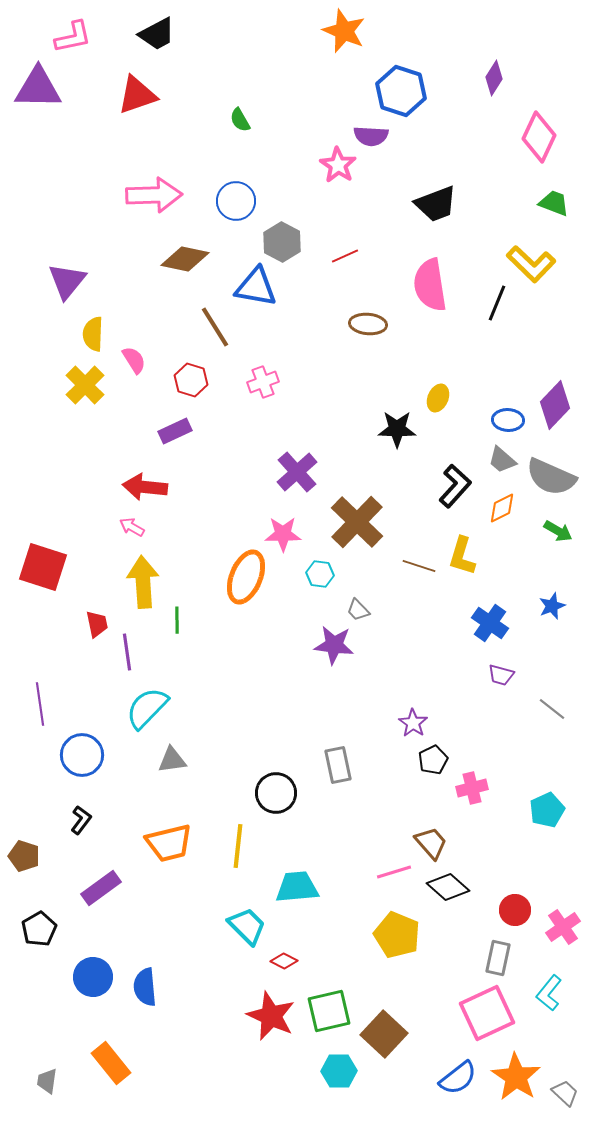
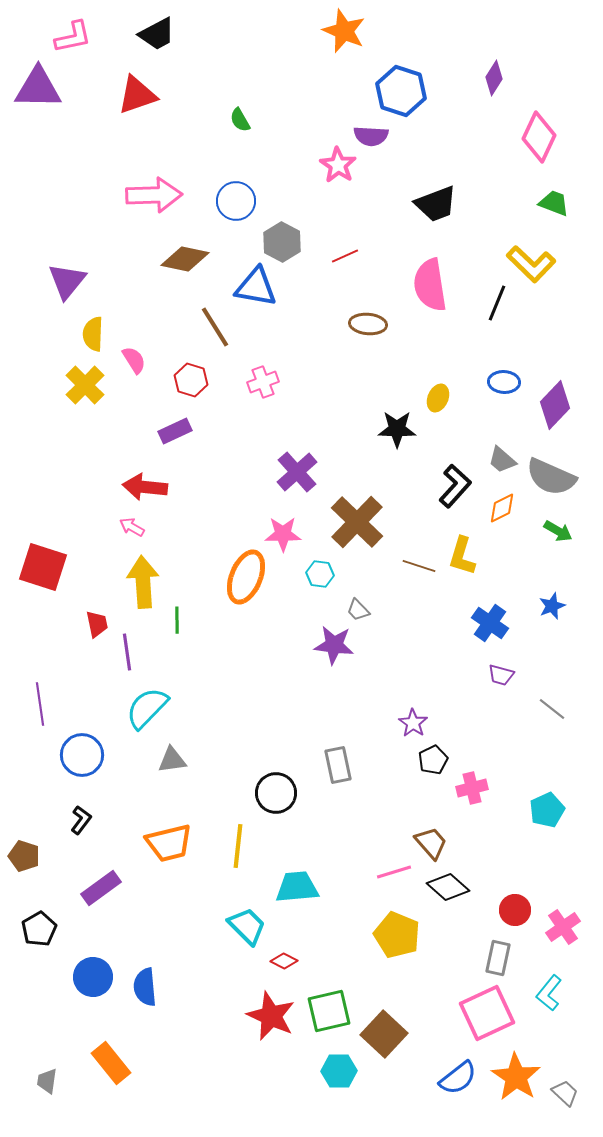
blue ellipse at (508, 420): moved 4 px left, 38 px up
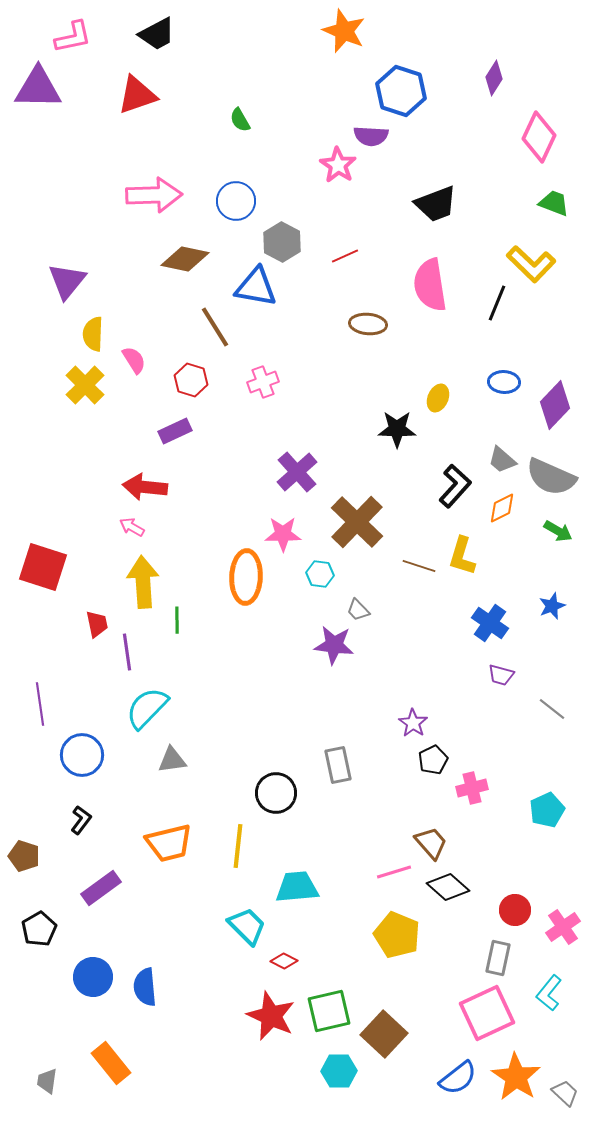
orange ellipse at (246, 577): rotated 20 degrees counterclockwise
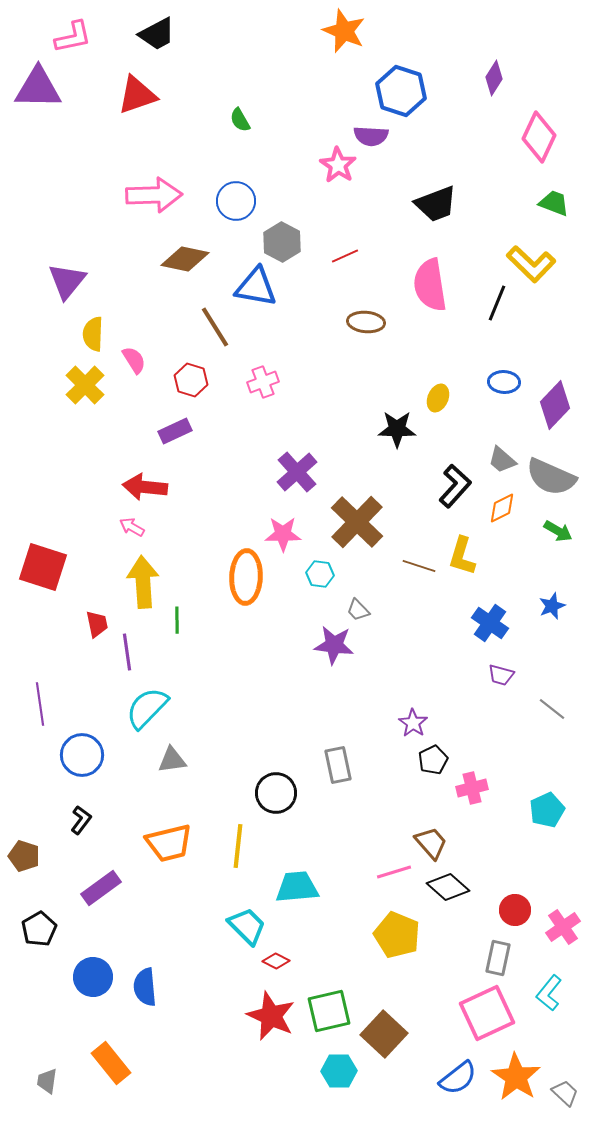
brown ellipse at (368, 324): moved 2 px left, 2 px up
red diamond at (284, 961): moved 8 px left
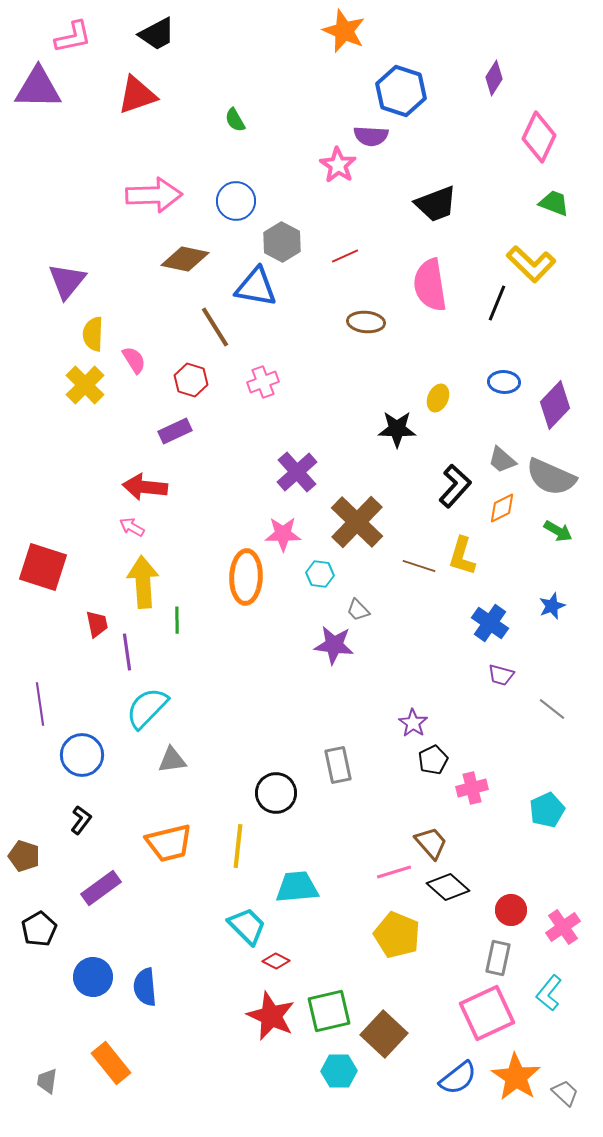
green semicircle at (240, 120): moved 5 px left
red circle at (515, 910): moved 4 px left
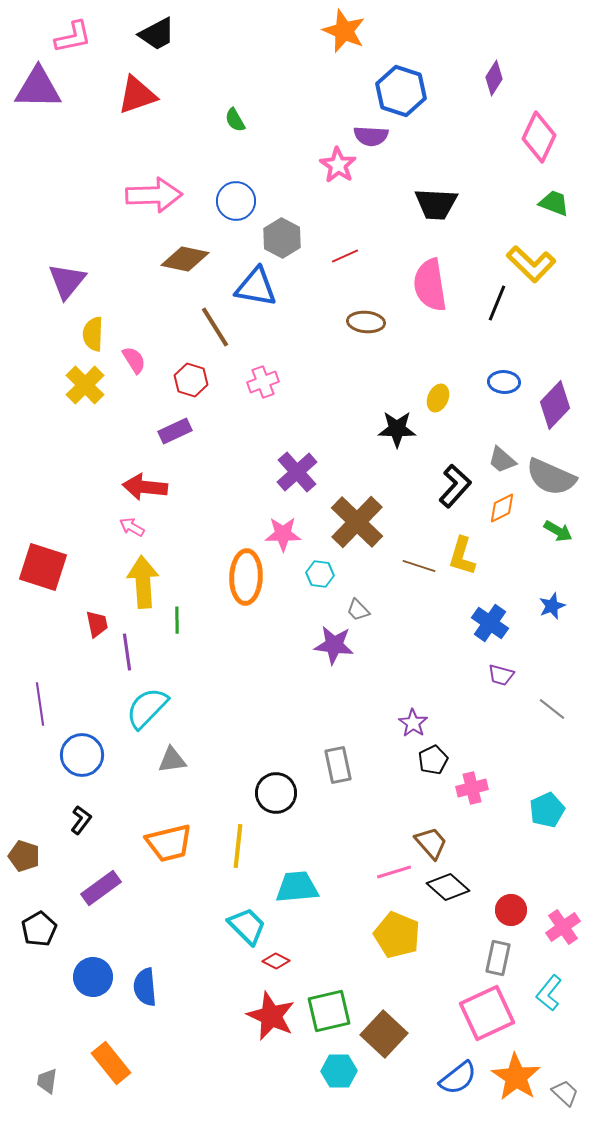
black trapezoid at (436, 204): rotated 24 degrees clockwise
gray hexagon at (282, 242): moved 4 px up
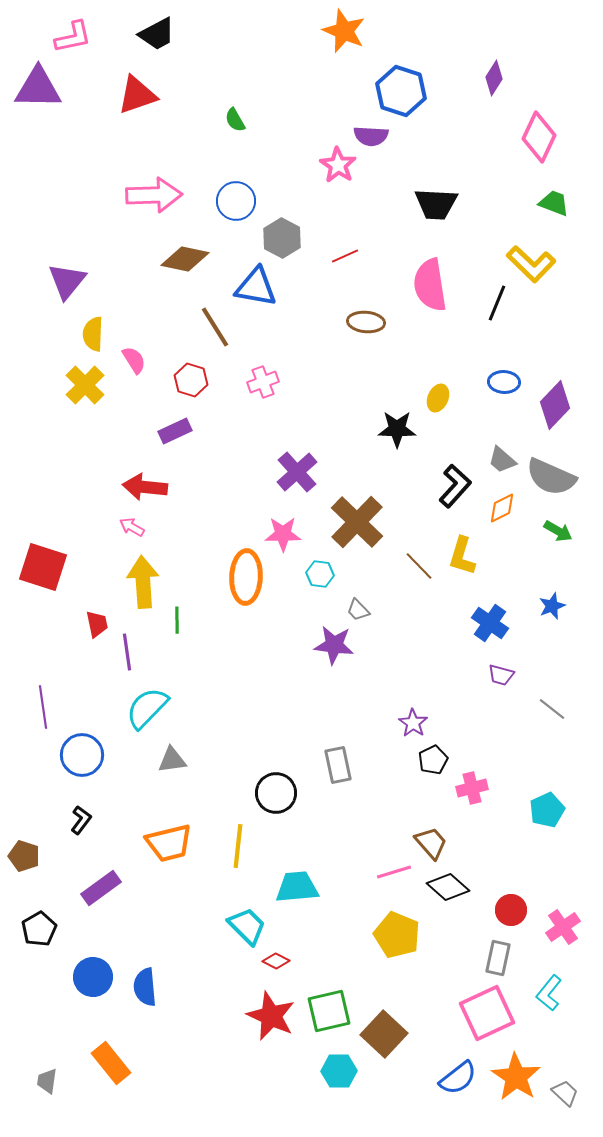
brown line at (419, 566): rotated 28 degrees clockwise
purple line at (40, 704): moved 3 px right, 3 px down
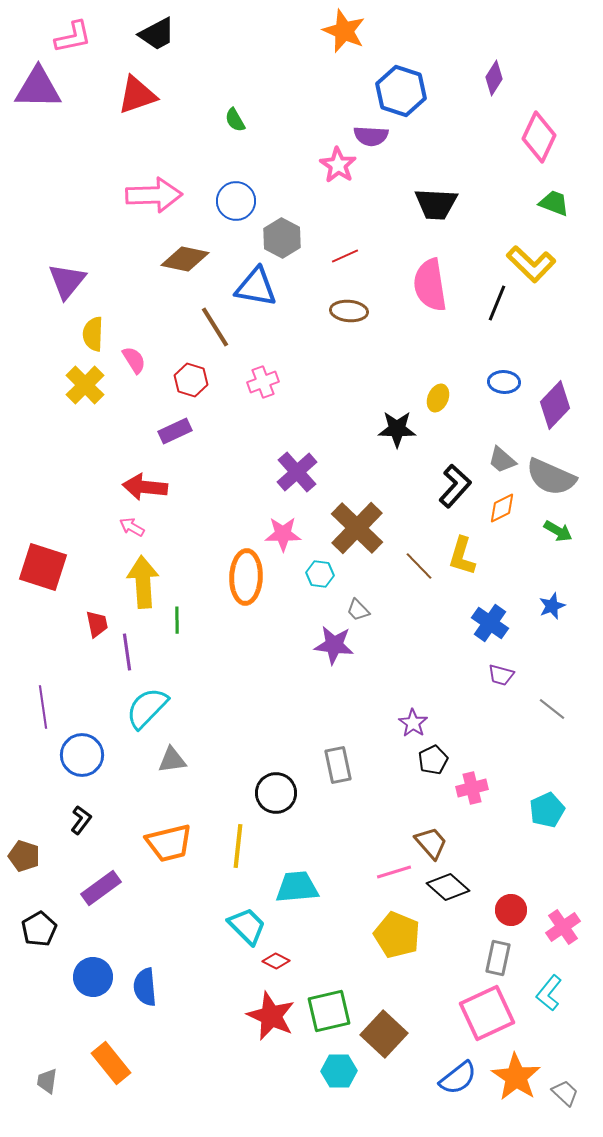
brown ellipse at (366, 322): moved 17 px left, 11 px up
brown cross at (357, 522): moved 6 px down
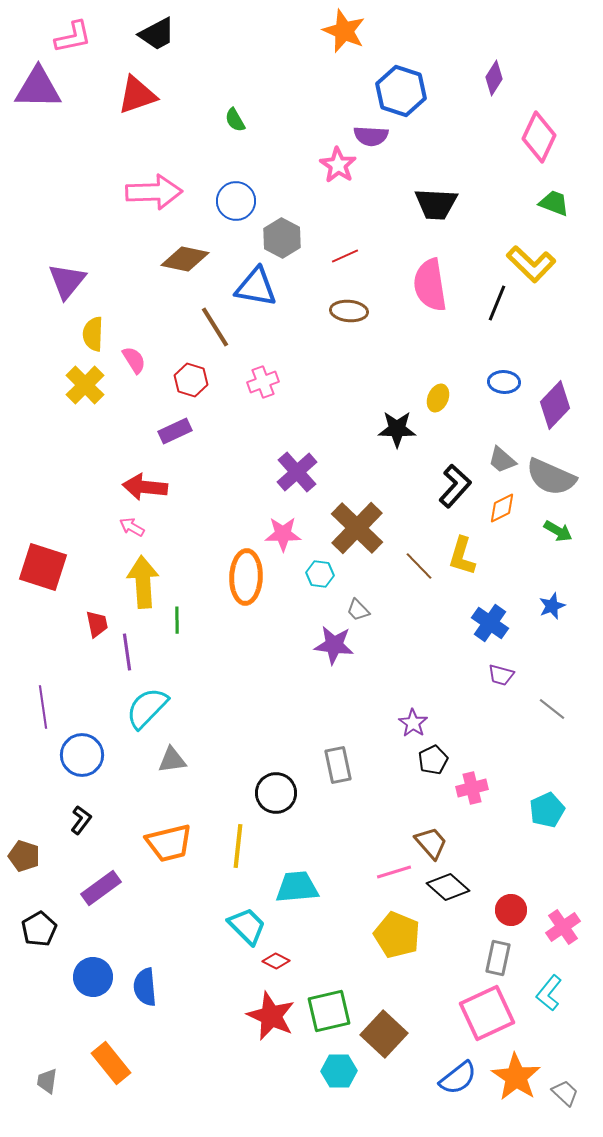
pink arrow at (154, 195): moved 3 px up
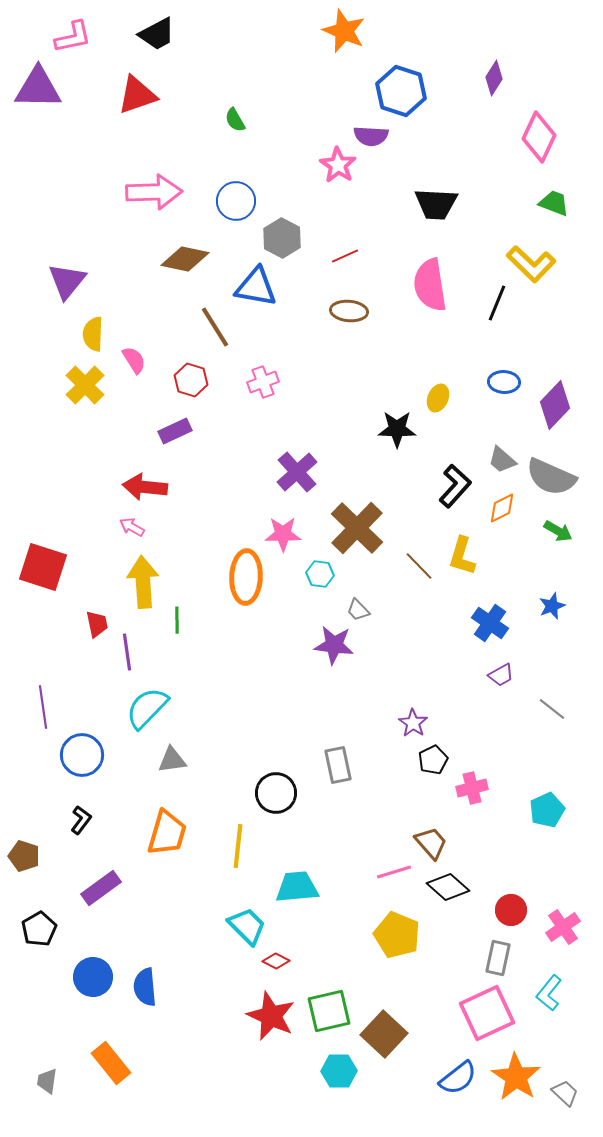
purple trapezoid at (501, 675): rotated 44 degrees counterclockwise
orange trapezoid at (169, 843): moved 2 px left, 10 px up; rotated 60 degrees counterclockwise
